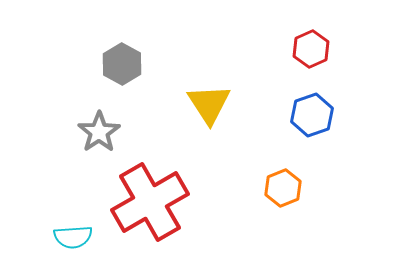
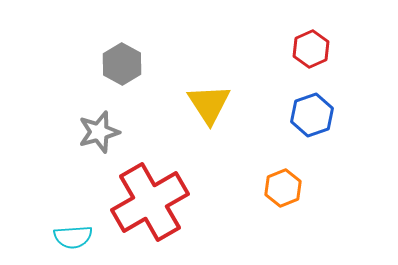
gray star: rotated 18 degrees clockwise
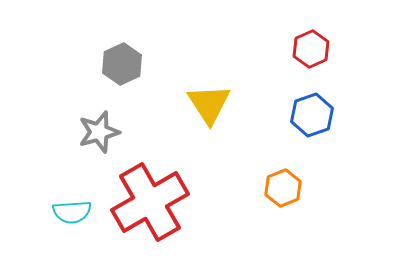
gray hexagon: rotated 6 degrees clockwise
cyan semicircle: moved 1 px left, 25 px up
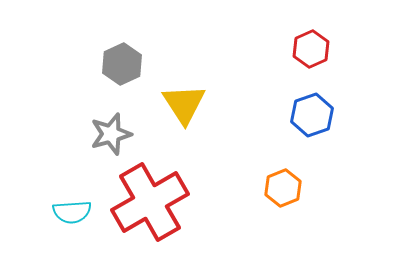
yellow triangle: moved 25 px left
gray star: moved 12 px right, 2 px down
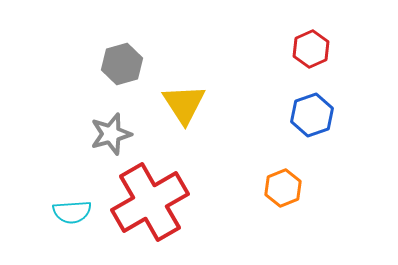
gray hexagon: rotated 9 degrees clockwise
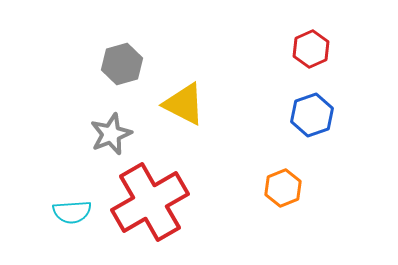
yellow triangle: rotated 30 degrees counterclockwise
gray star: rotated 6 degrees counterclockwise
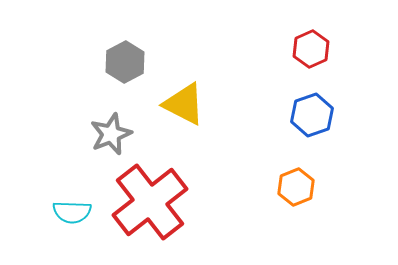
gray hexagon: moved 3 px right, 2 px up; rotated 12 degrees counterclockwise
orange hexagon: moved 13 px right, 1 px up
red cross: rotated 8 degrees counterclockwise
cyan semicircle: rotated 6 degrees clockwise
